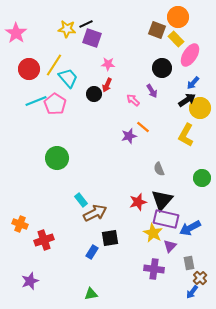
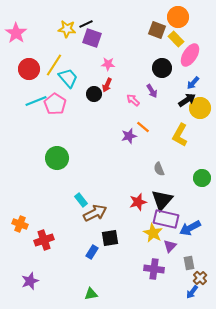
yellow L-shape at (186, 135): moved 6 px left
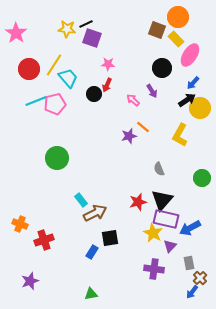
pink pentagon at (55, 104): rotated 25 degrees clockwise
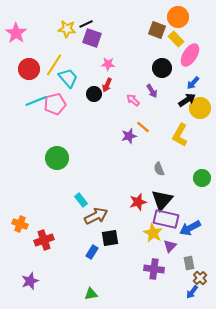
brown arrow at (95, 213): moved 1 px right, 3 px down
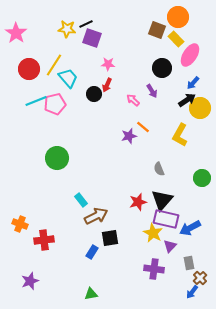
red cross at (44, 240): rotated 12 degrees clockwise
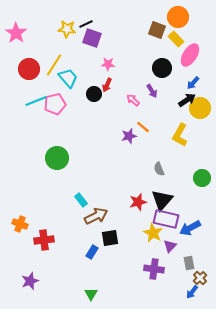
green triangle at (91, 294): rotated 48 degrees counterclockwise
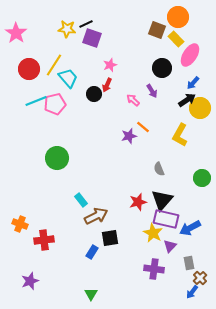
pink star at (108, 64): moved 2 px right, 1 px down; rotated 24 degrees counterclockwise
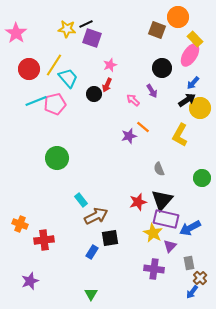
yellow rectangle at (176, 39): moved 19 px right
